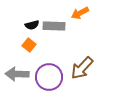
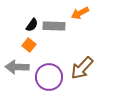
black semicircle: rotated 40 degrees counterclockwise
gray arrow: moved 7 px up
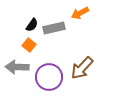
gray rectangle: moved 2 px down; rotated 15 degrees counterclockwise
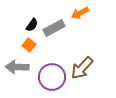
gray rectangle: rotated 15 degrees counterclockwise
purple circle: moved 3 px right
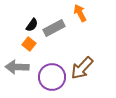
orange arrow: rotated 90 degrees clockwise
orange square: moved 1 px up
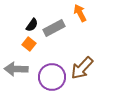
gray arrow: moved 1 px left, 2 px down
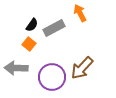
gray arrow: moved 1 px up
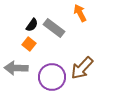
gray rectangle: rotated 65 degrees clockwise
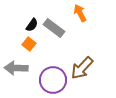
purple circle: moved 1 px right, 3 px down
